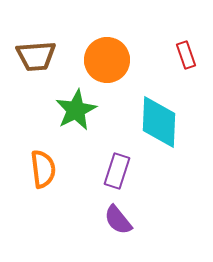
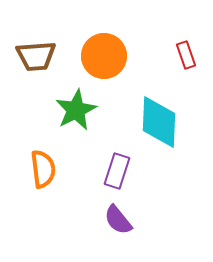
orange circle: moved 3 px left, 4 px up
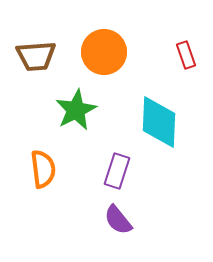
orange circle: moved 4 px up
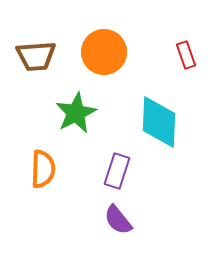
green star: moved 3 px down
orange semicircle: rotated 9 degrees clockwise
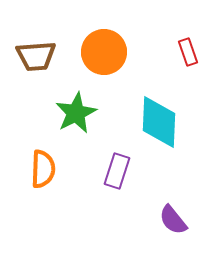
red rectangle: moved 2 px right, 3 px up
purple semicircle: moved 55 px right
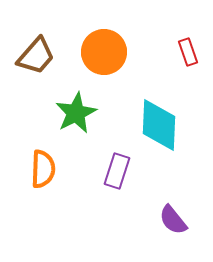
brown trapezoid: rotated 45 degrees counterclockwise
cyan diamond: moved 3 px down
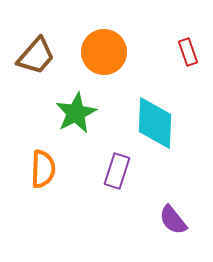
cyan diamond: moved 4 px left, 2 px up
